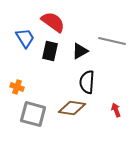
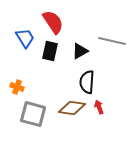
red semicircle: rotated 20 degrees clockwise
red arrow: moved 17 px left, 3 px up
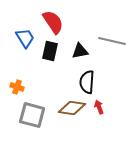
black triangle: rotated 18 degrees clockwise
gray square: moved 1 px left, 1 px down
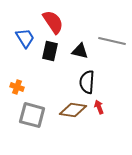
black triangle: rotated 24 degrees clockwise
brown diamond: moved 1 px right, 2 px down
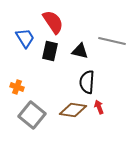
gray square: rotated 24 degrees clockwise
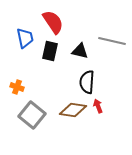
blue trapezoid: rotated 20 degrees clockwise
red arrow: moved 1 px left, 1 px up
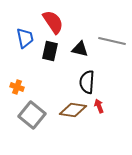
black triangle: moved 2 px up
red arrow: moved 1 px right
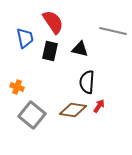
gray line: moved 1 px right, 10 px up
red arrow: rotated 56 degrees clockwise
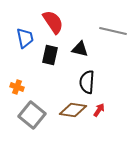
black rectangle: moved 4 px down
red arrow: moved 4 px down
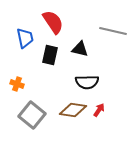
black semicircle: rotated 95 degrees counterclockwise
orange cross: moved 3 px up
